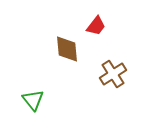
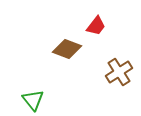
brown diamond: rotated 64 degrees counterclockwise
brown cross: moved 6 px right, 2 px up
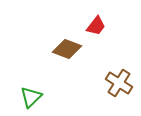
brown cross: moved 11 px down; rotated 24 degrees counterclockwise
green triangle: moved 2 px left, 3 px up; rotated 25 degrees clockwise
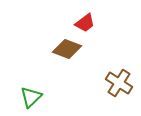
red trapezoid: moved 11 px left, 3 px up; rotated 15 degrees clockwise
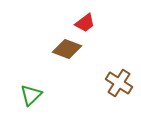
green triangle: moved 2 px up
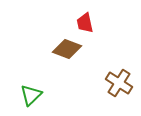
red trapezoid: rotated 115 degrees clockwise
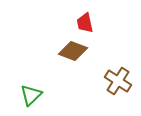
brown diamond: moved 6 px right, 2 px down
brown cross: moved 1 px left, 2 px up
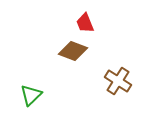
red trapezoid: rotated 10 degrees counterclockwise
